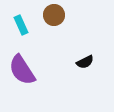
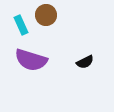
brown circle: moved 8 px left
purple semicircle: moved 9 px right, 10 px up; rotated 40 degrees counterclockwise
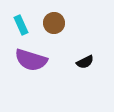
brown circle: moved 8 px right, 8 px down
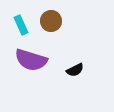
brown circle: moved 3 px left, 2 px up
black semicircle: moved 10 px left, 8 px down
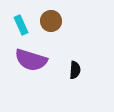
black semicircle: rotated 60 degrees counterclockwise
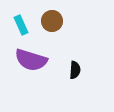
brown circle: moved 1 px right
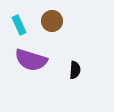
cyan rectangle: moved 2 px left
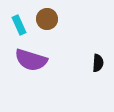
brown circle: moved 5 px left, 2 px up
black semicircle: moved 23 px right, 7 px up
